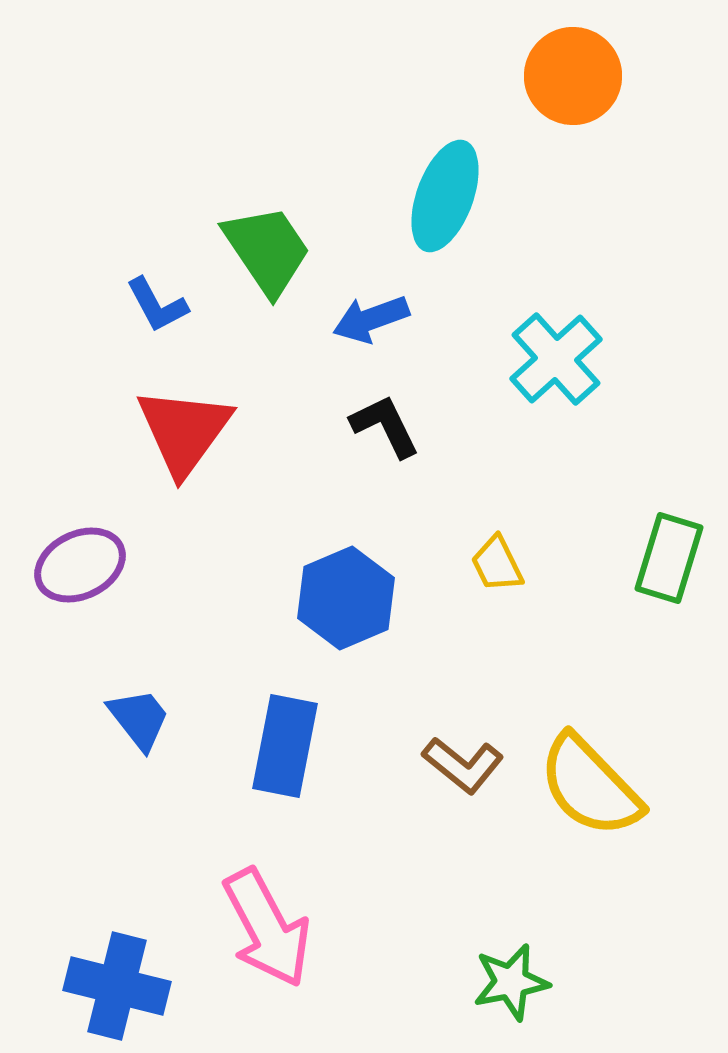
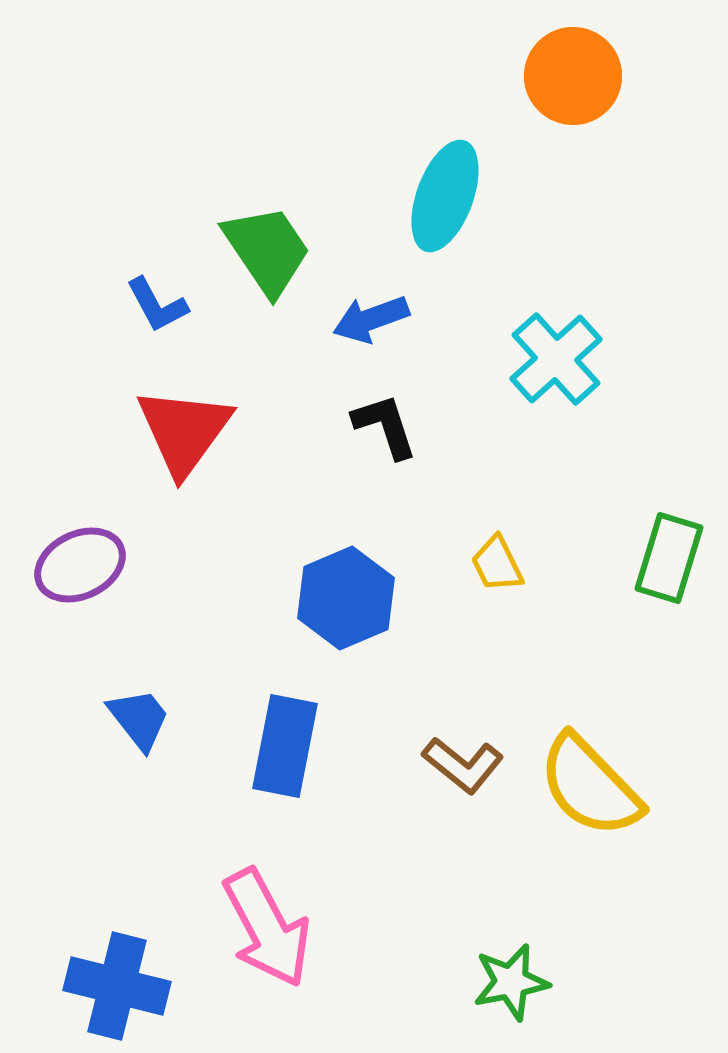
black L-shape: rotated 8 degrees clockwise
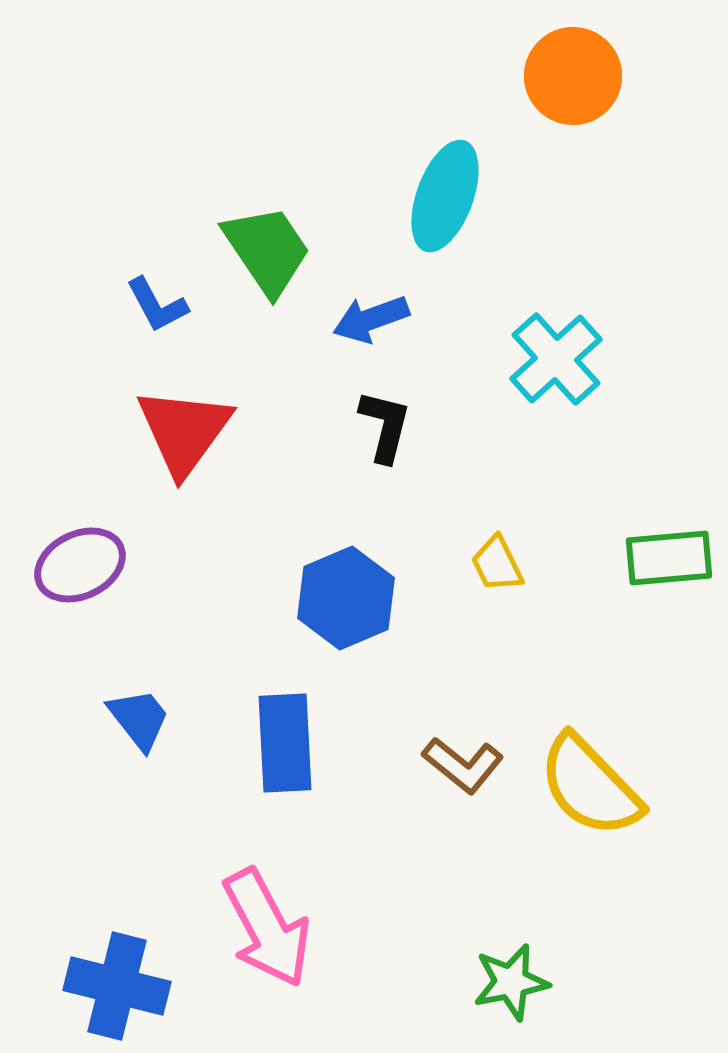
black L-shape: rotated 32 degrees clockwise
green rectangle: rotated 68 degrees clockwise
blue rectangle: moved 3 px up; rotated 14 degrees counterclockwise
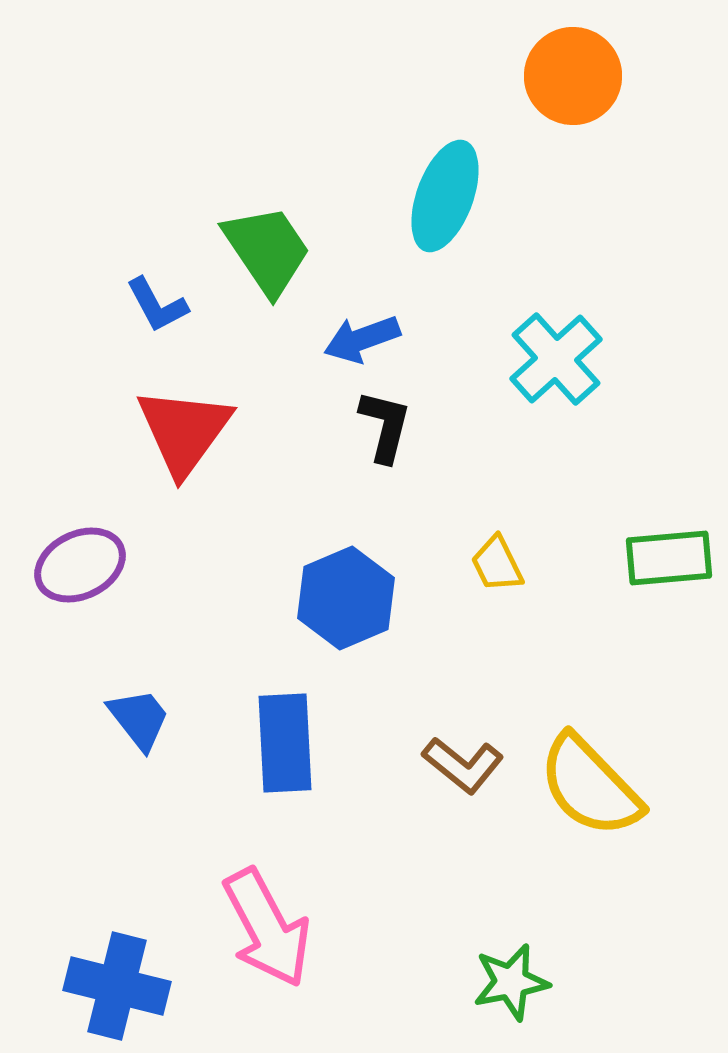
blue arrow: moved 9 px left, 20 px down
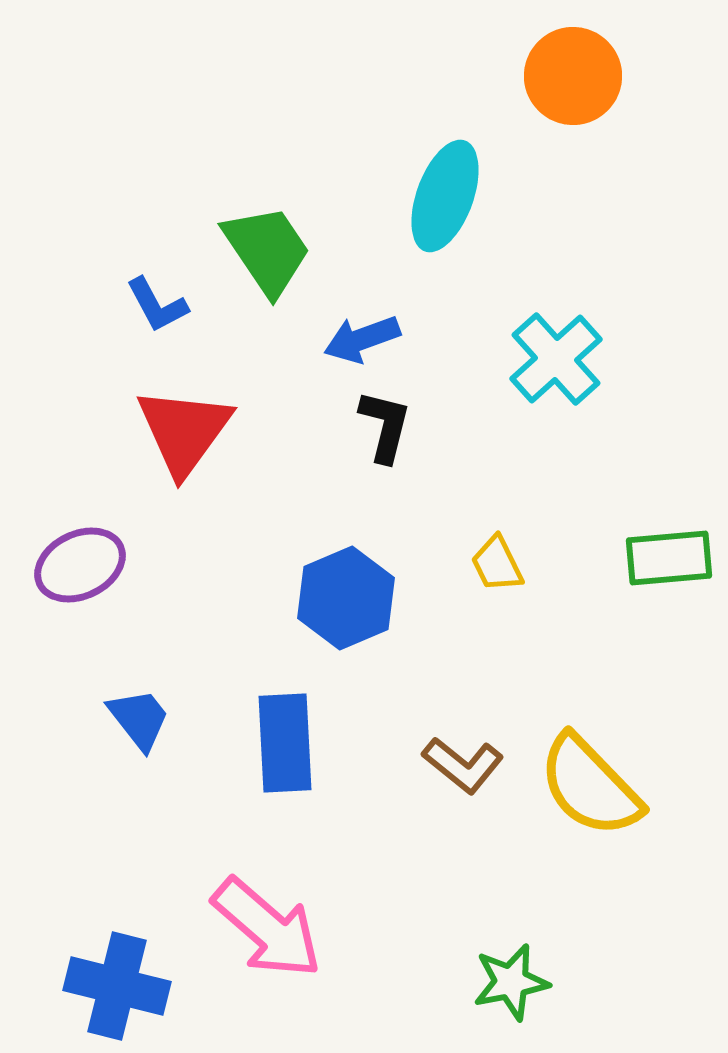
pink arrow: rotated 21 degrees counterclockwise
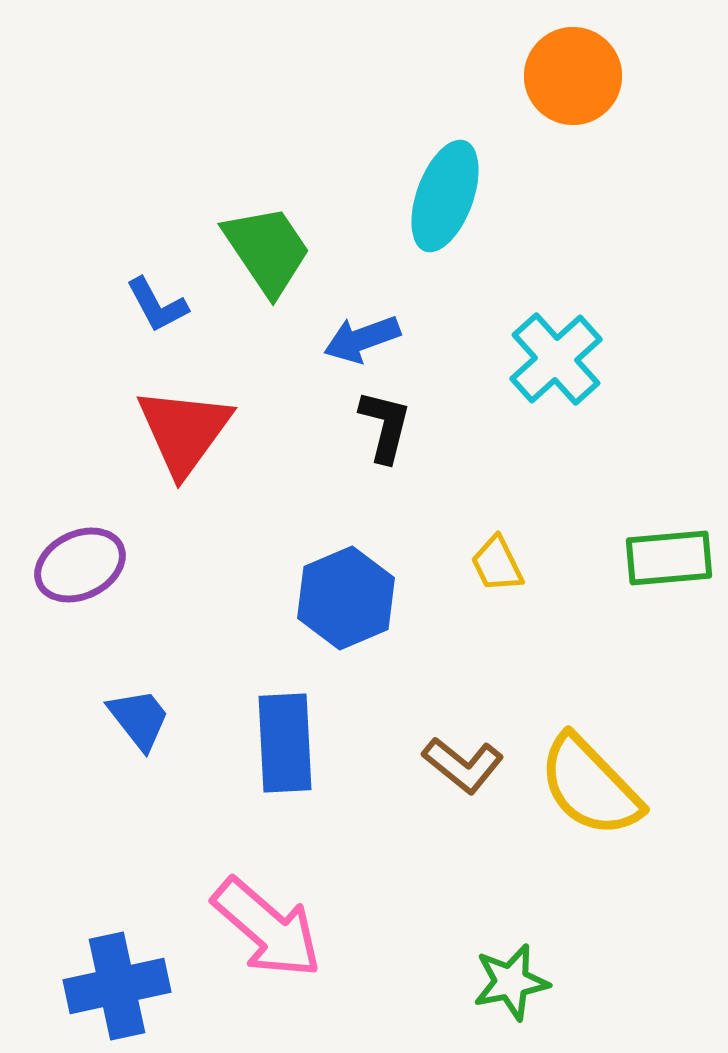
blue cross: rotated 26 degrees counterclockwise
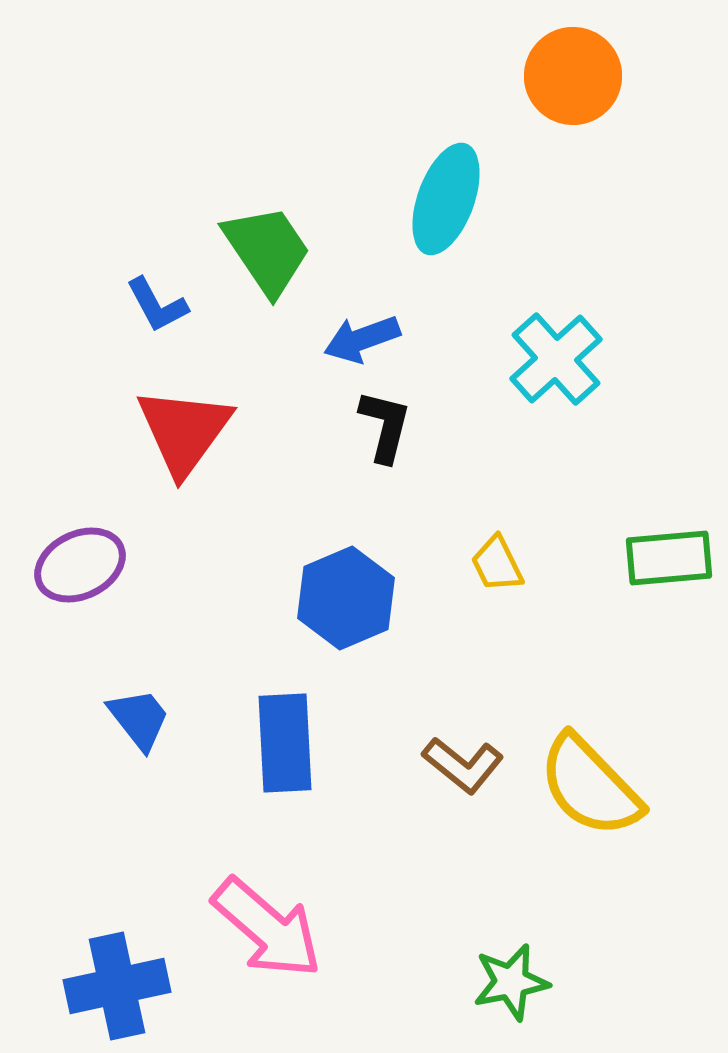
cyan ellipse: moved 1 px right, 3 px down
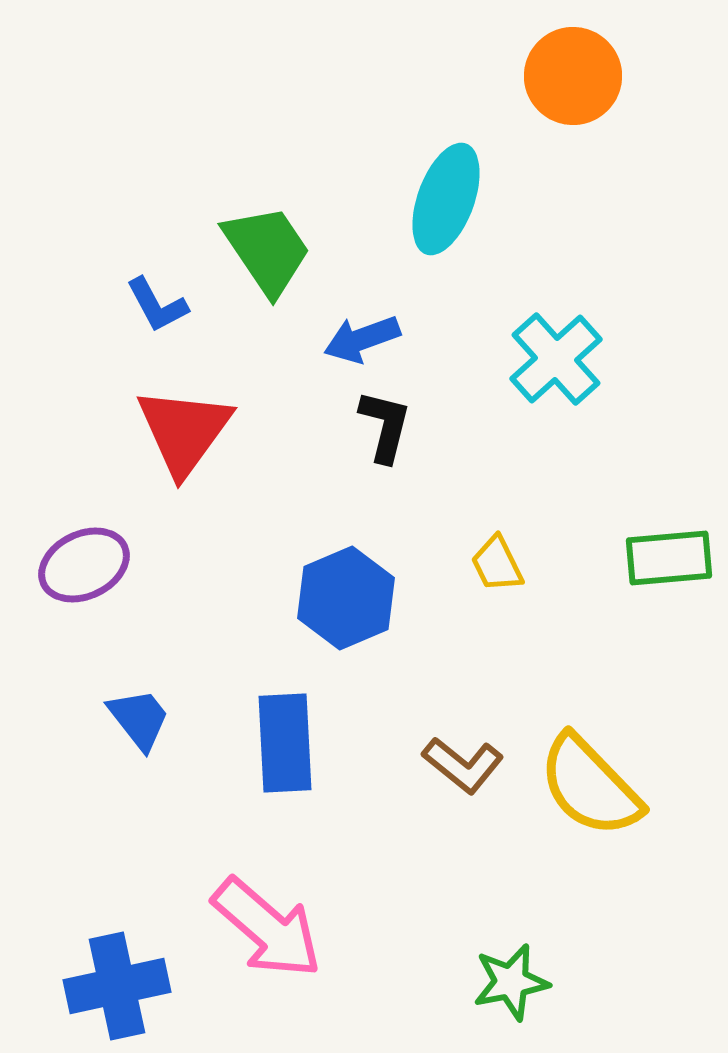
purple ellipse: moved 4 px right
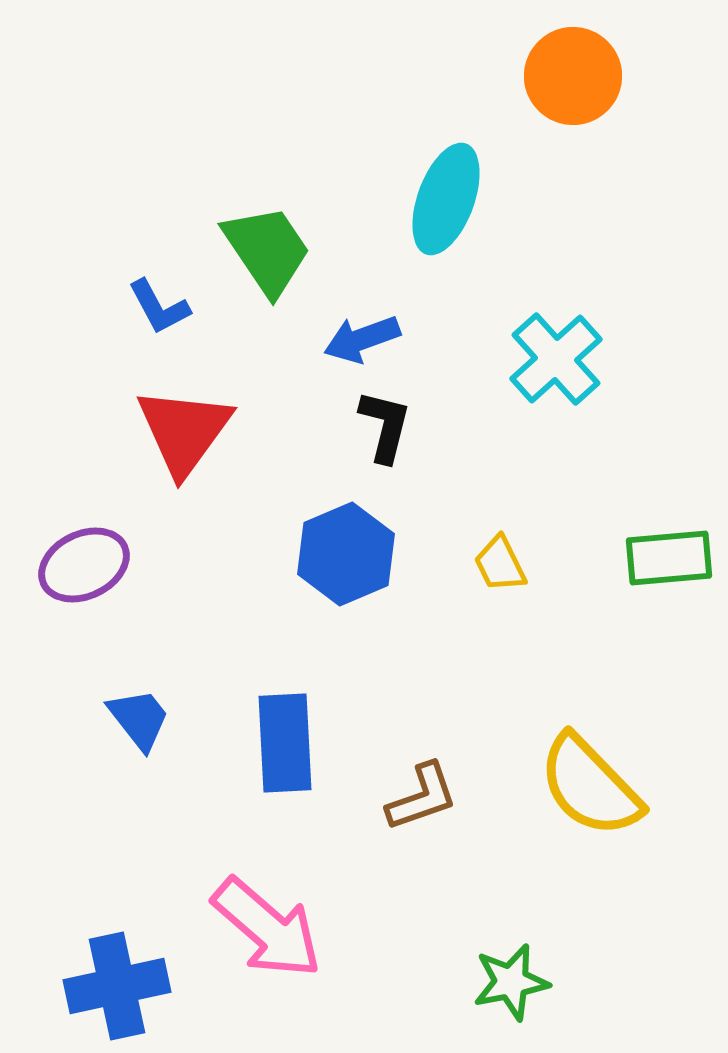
blue L-shape: moved 2 px right, 2 px down
yellow trapezoid: moved 3 px right
blue hexagon: moved 44 px up
brown L-shape: moved 41 px left, 32 px down; rotated 58 degrees counterclockwise
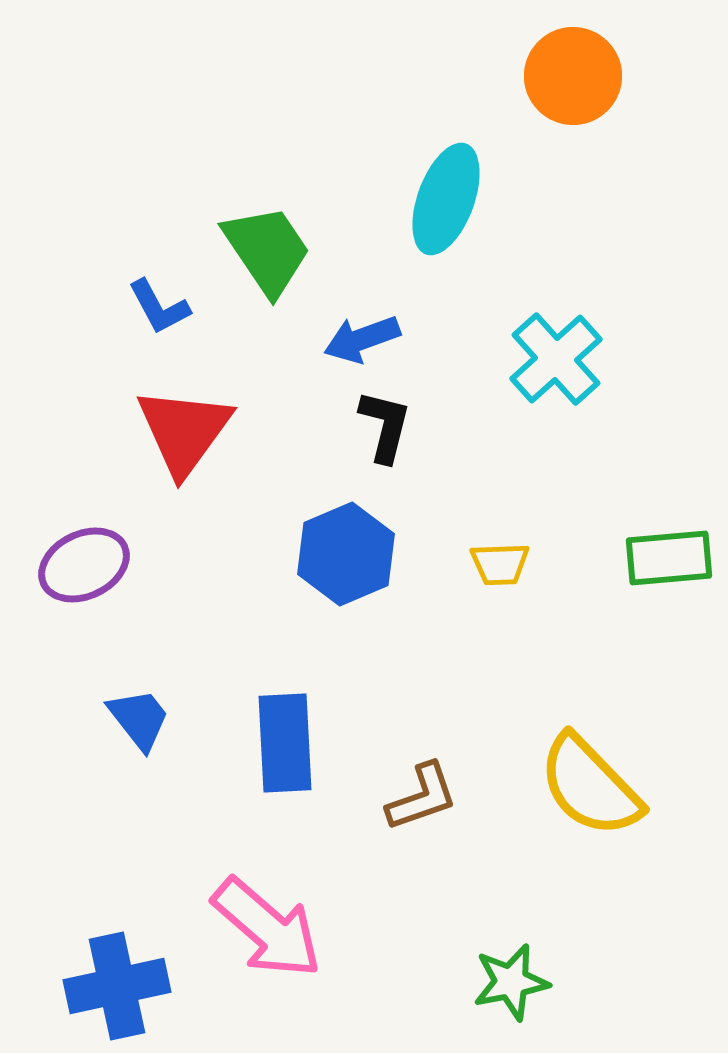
yellow trapezoid: rotated 66 degrees counterclockwise
